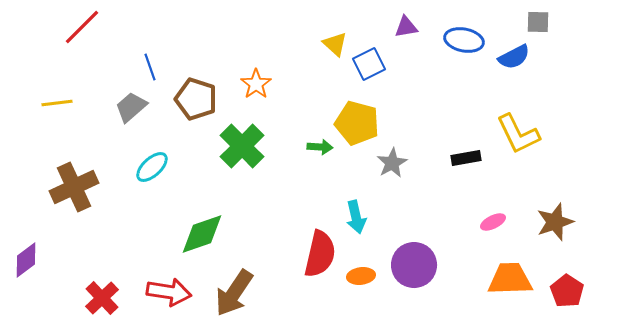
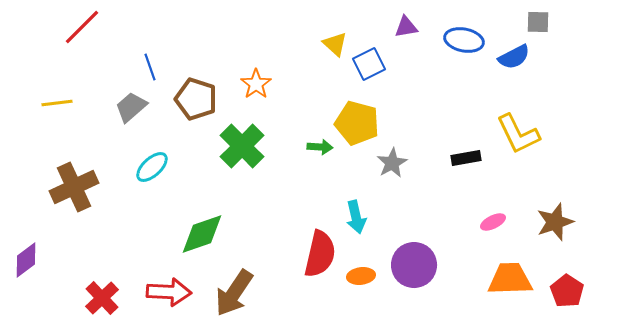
red arrow: rotated 6 degrees counterclockwise
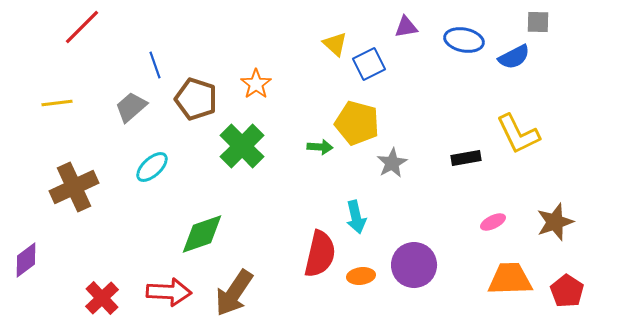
blue line: moved 5 px right, 2 px up
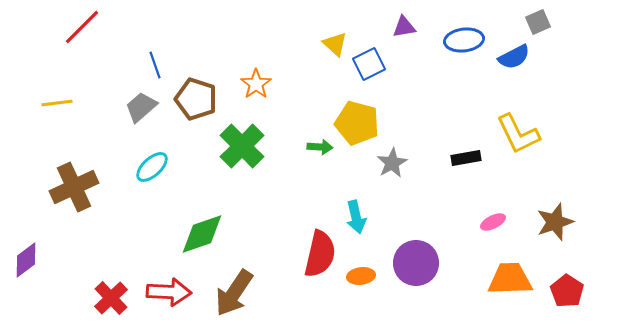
gray square: rotated 25 degrees counterclockwise
purple triangle: moved 2 px left
blue ellipse: rotated 18 degrees counterclockwise
gray trapezoid: moved 10 px right
purple circle: moved 2 px right, 2 px up
red cross: moved 9 px right
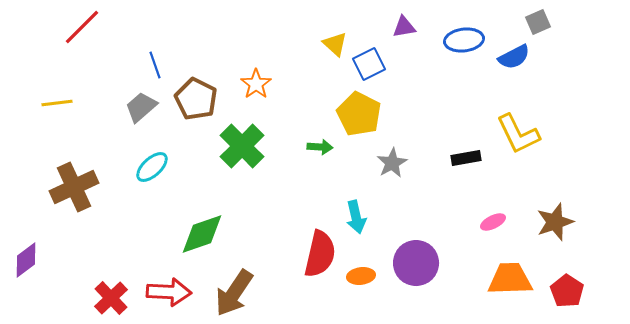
brown pentagon: rotated 9 degrees clockwise
yellow pentagon: moved 2 px right, 9 px up; rotated 12 degrees clockwise
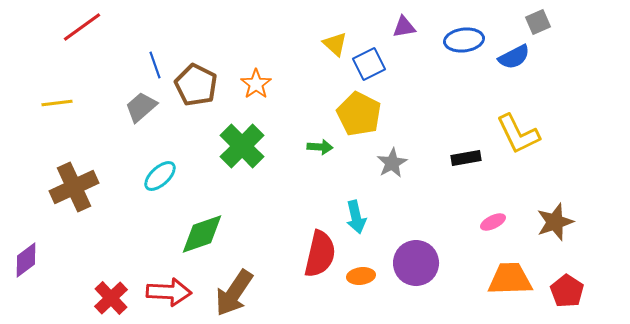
red line: rotated 9 degrees clockwise
brown pentagon: moved 14 px up
cyan ellipse: moved 8 px right, 9 px down
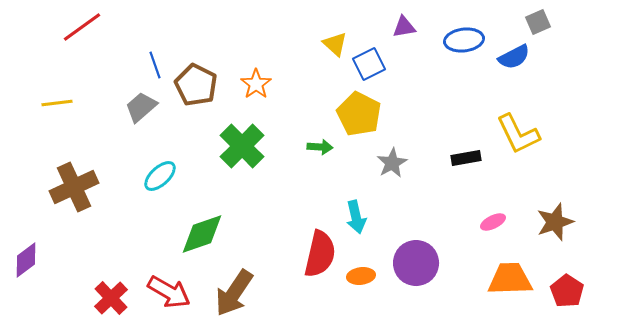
red arrow: rotated 27 degrees clockwise
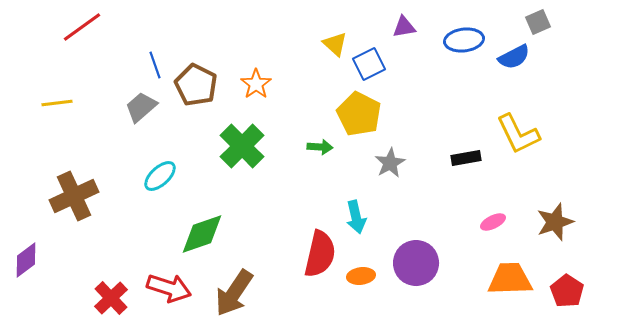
gray star: moved 2 px left
brown cross: moved 9 px down
red arrow: moved 4 px up; rotated 12 degrees counterclockwise
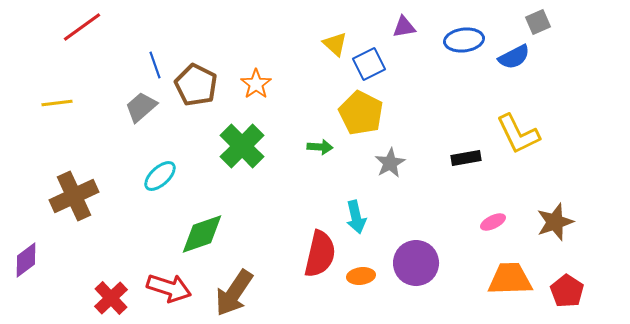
yellow pentagon: moved 2 px right, 1 px up
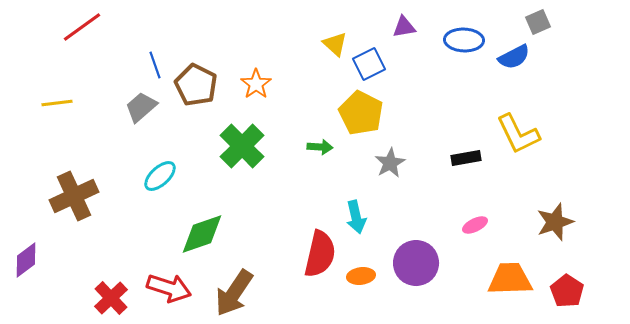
blue ellipse: rotated 9 degrees clockwise
pink ellipse: moved 18 px left, 3 px down
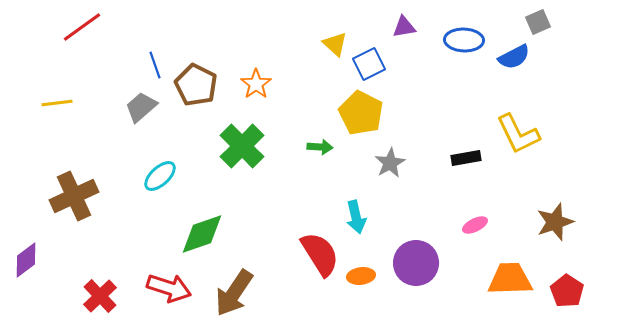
red semicircle: rotated 45 degrees counterclockwise
red cross: moved 11 px left, 2 px up
